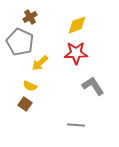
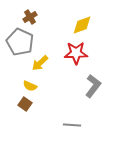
yellow diamond: moved 5 px right
gray L-shape: rotated 70 degrees clockwise
gray line: moved 4 px left
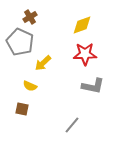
red star: moved 9 px right, 1 px down
yellow arrow: moved 3 px right
gray L-shape: rotated 65 degrees clockwise
brown square: moved 3 px left, 5 px down; rotated 24 degrees counterclockwise
gray line: rotated 54 degrees counterclockwise
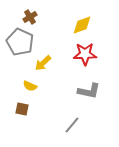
gray L-shape: moved 4 px left, 5 px down
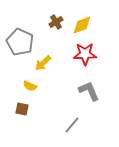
brown cross: moved 26 px right, 5 px down
gray L-shape: rotated 125 degrees counterclockwise
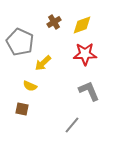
brown cross: moved 2 px left
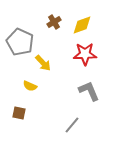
yellow arrow: rotated 90 degrees counterclockwise
brown square: moved 3 px left, 4 px down
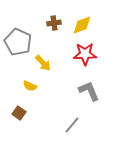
brown cross: moved 1 px down; rotated 24 degrees clockwise
gray pentagon: moved 2 px left
brown square: rotated 24 degrees clockwise
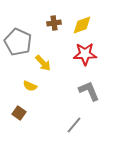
gray line: moved 2 px right
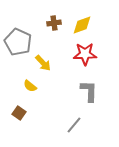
yellow semicircle: rotated 16 degrees clockwise
gray L-shape: rotated 25 degrees clockwise
